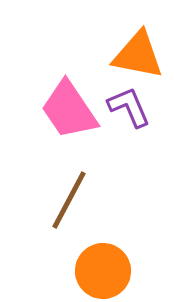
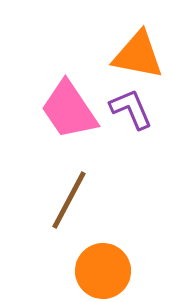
purple L-shape: moved 2 px right, 2 px down
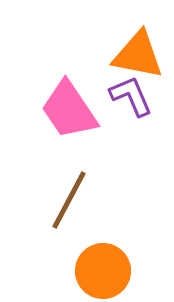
purple L-shape: moved 13 px up
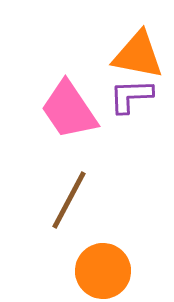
purple L-shape: rotated 69 degrees counterclockwise
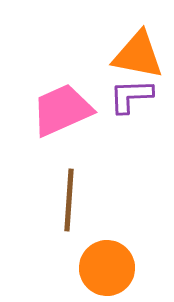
pink trapezoid: moved 7 px left; rotated 100 degrees clockwise
brown line: rotated 24 degrees counterclockwise
orange circle: moved 4 px right, 3 px up
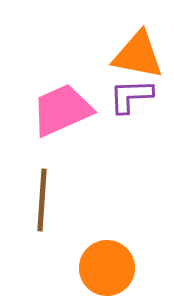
brown line: moved 27 px left
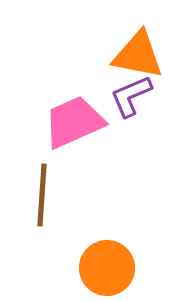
purple L-shape: rotated 21 degrees counterclockwise
pink trapezoid: moved 12 px right, 12 px down
brown line: moved 5 px up
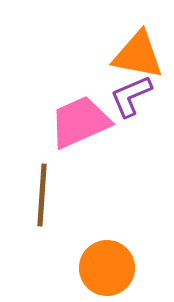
pink trapezoid: moved 6 px right
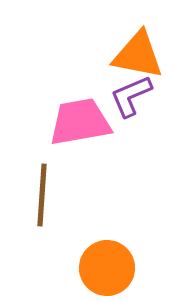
pink trapezoid: rotated 14 degrees clockwise
